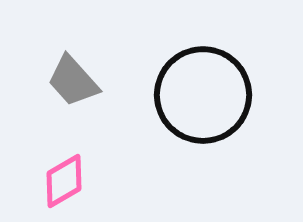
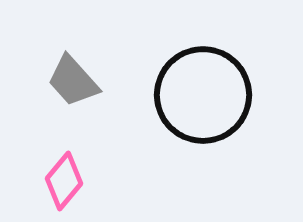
pink diamond: rotated 20 degrees counterclockwise
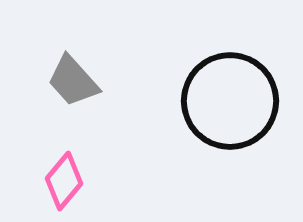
black circle: moved 27 px right, 6 px down
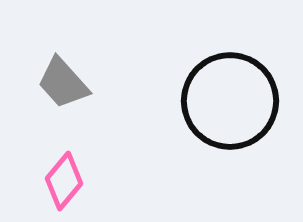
gray trapezoid: moved 10 px left, 2 px down
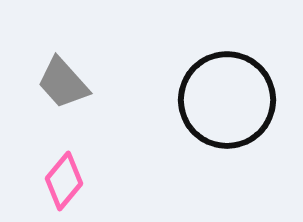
black circle: moved 3 px left, 1 px up
